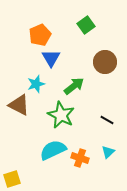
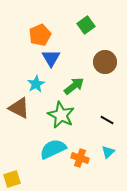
cyan star: rotated 12 degrees counterclockwise
brown triangle: moved 3 px down
cyan semicircle: moved 1 px up
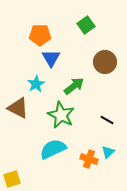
orange pentagon: rotated 25 degrees clockwise
brown triangle: moved 1 px left
orange cross: moved 9 px right, 1 px down
